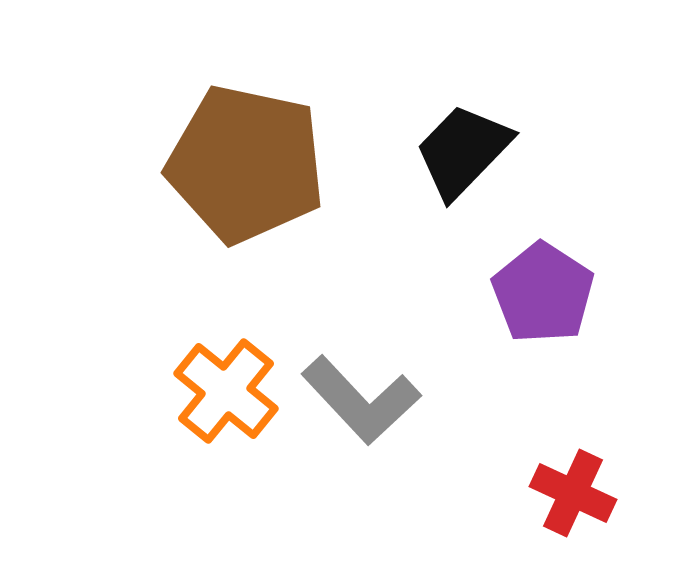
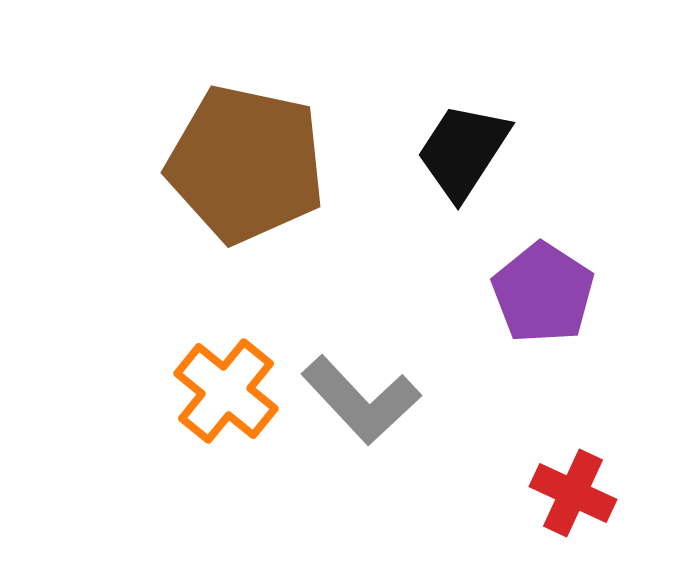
black trapezoid: rotated 11 degrees counterclockwise
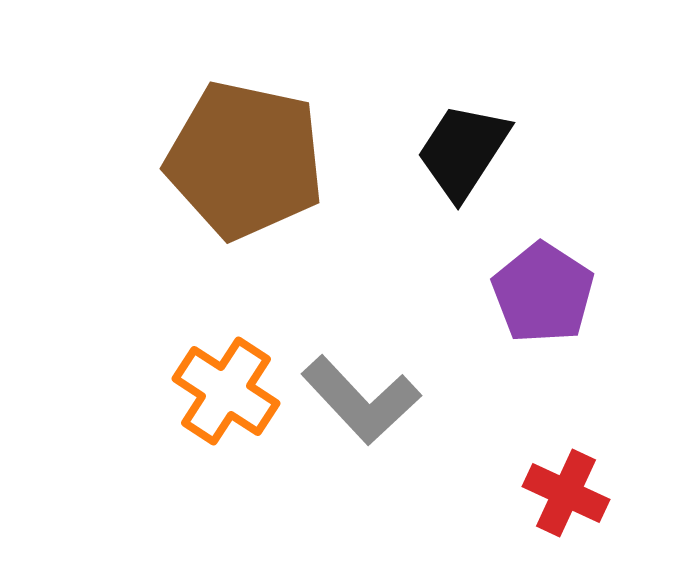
brown pentagon: moved 1 px left, 4 px up
orange cross: rotated 6 degrees counterclockwise
red cross: moved 7 px left
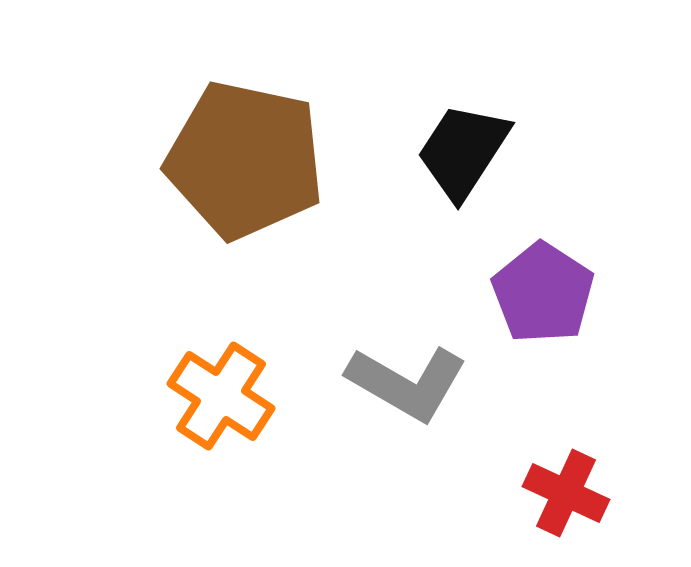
orange cross: moved 5 px left, 5 px down
gray L-shape: moved 46 px right, 17 px up; rotated 17 degrees counterclockwise
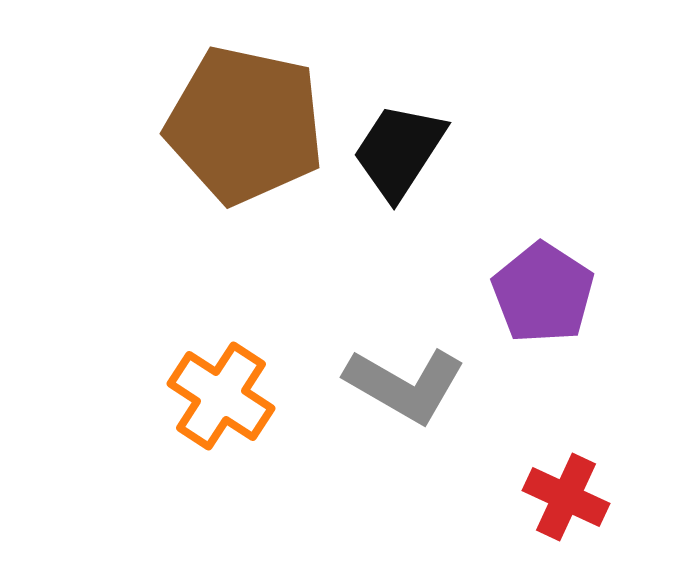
black trapezoid: moved 64 px left
brown pentagon: moved 35 px up
gray L-shape: moved 2 px left, 2 px down
red cross: moved 4 px down
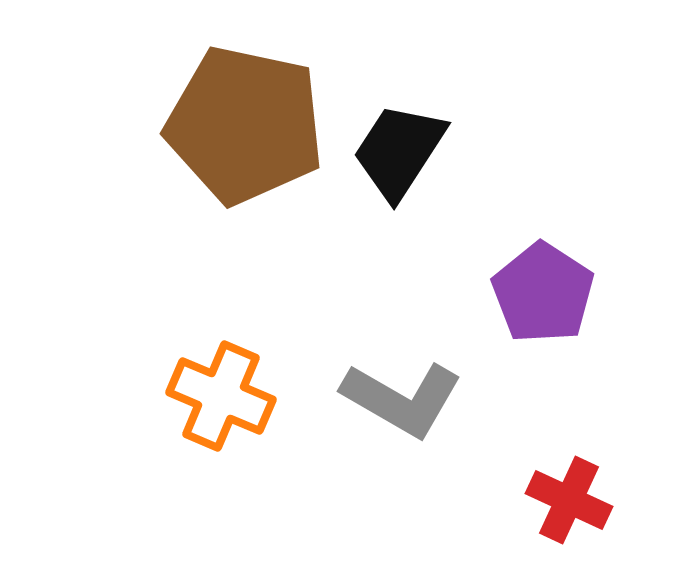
gray L-shape: moved 3 px left, 14 px down
orange cross: rotated 10 degrees counterclockwise
red cross: moved 3 px right, 3 px down
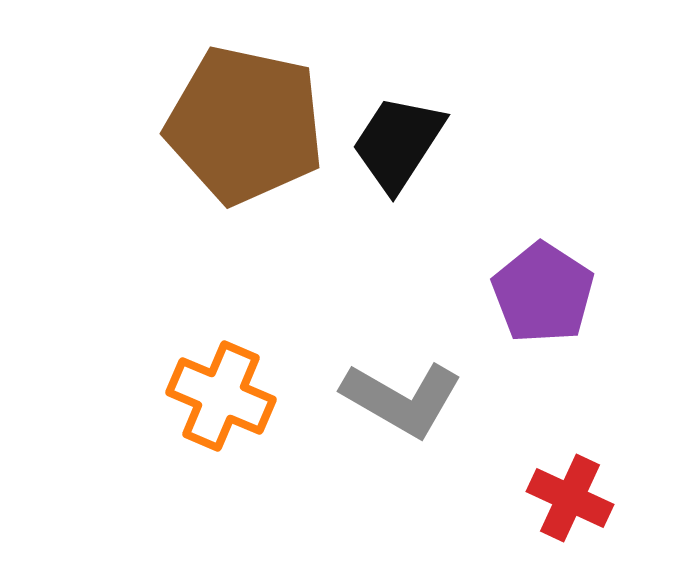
black trapezoid: moved 1 px left, 8 px up
red cross: moved 1 px right, 2 px up
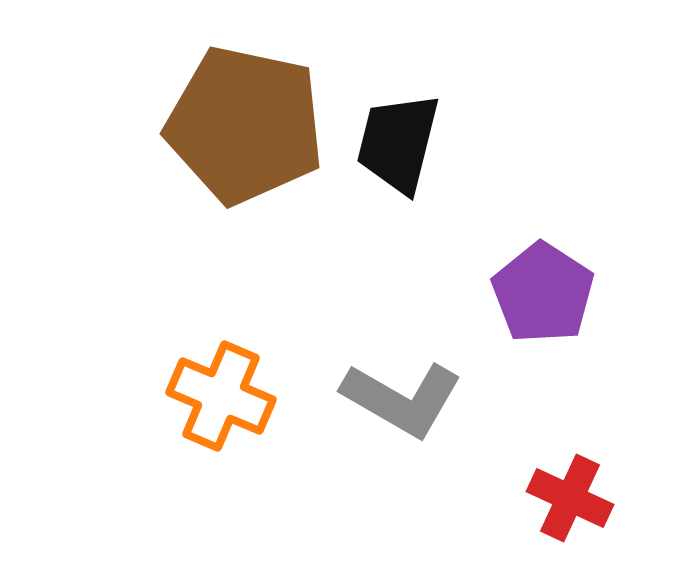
black trapezoid: rotated 19 degrees counterclockwise
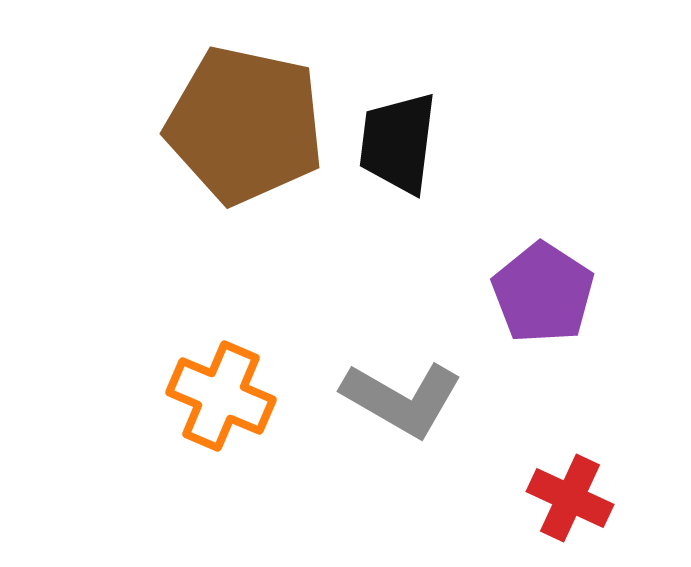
black trapezoid: rotated 7 degrees counterclockwise
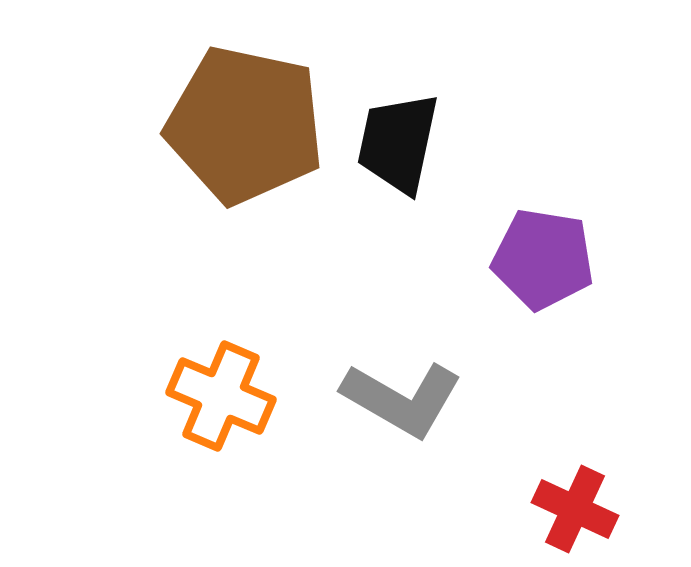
black trapezoid: rotated 5 degrees clockwise
purple pentagon: moved 34 px up; rotated 24 degrees counterclockwise
red cross: moved 5 px right, 11 px down
